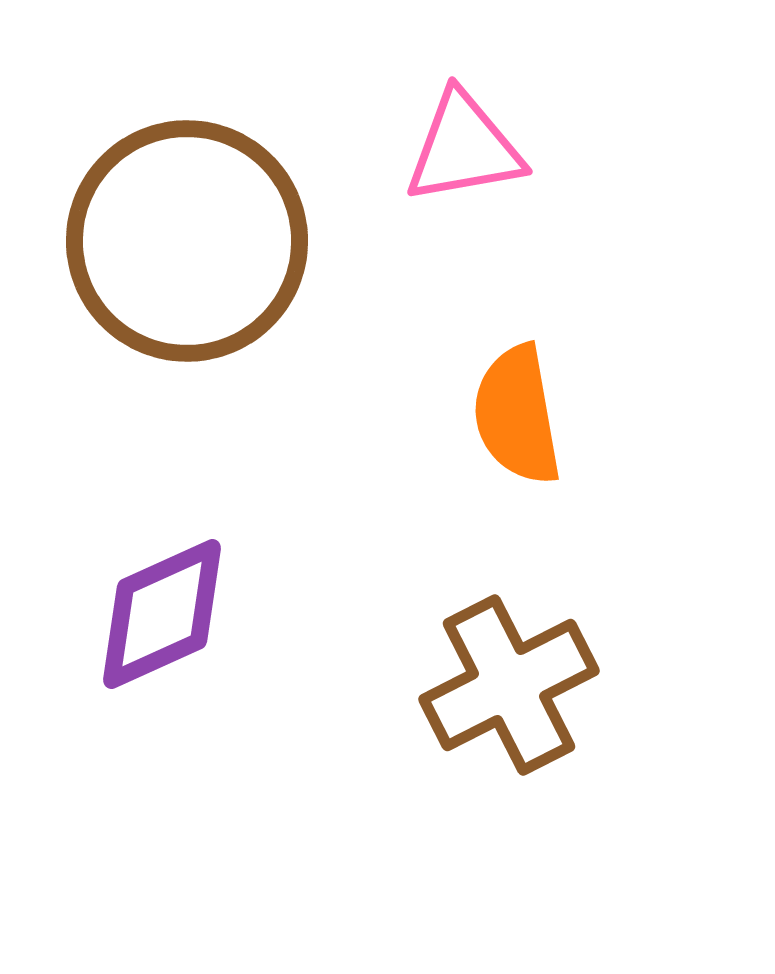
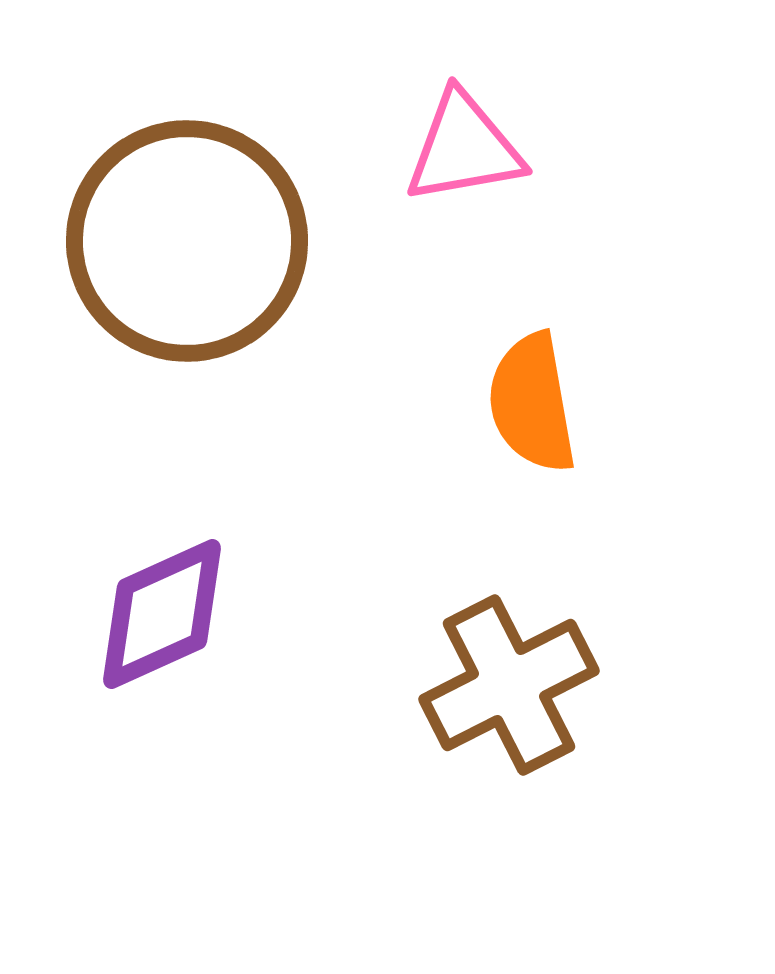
orange semicircle: moved 15 px right, 12 px up
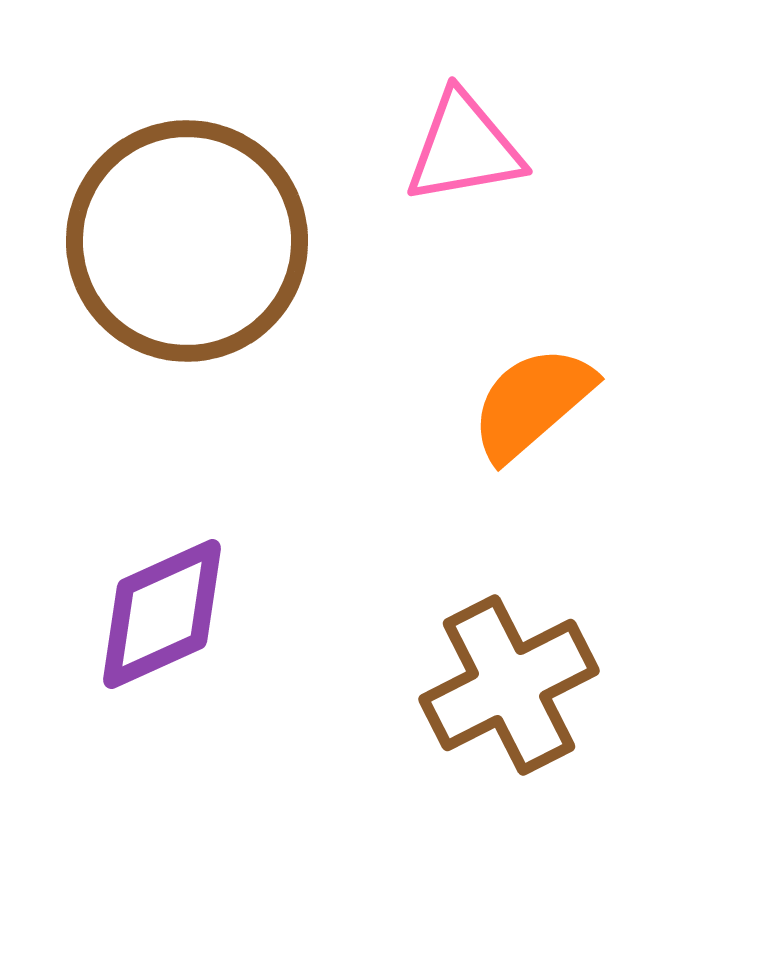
orange semicircle: rotated 59 degrees clockwise
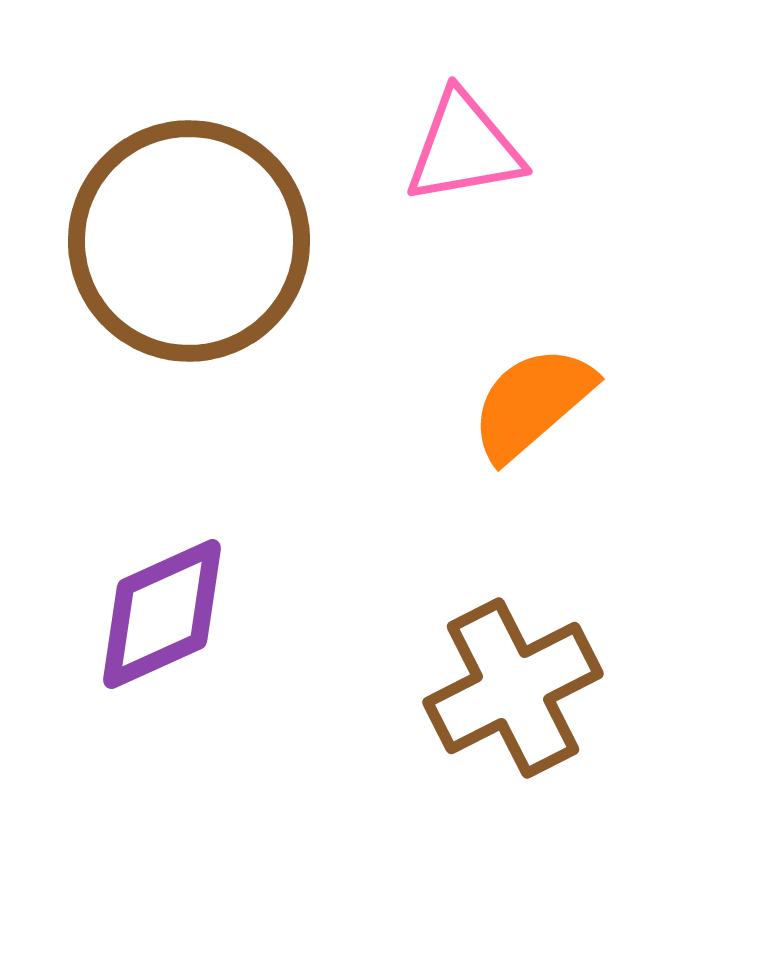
brown circle: moved 2 px right
brown cross: moved 4 px right, 3 px down
